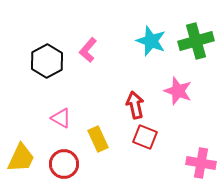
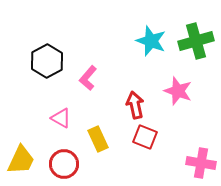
pink L-shape: moved 28 px down
yellow trapezoid: moved 2 px down
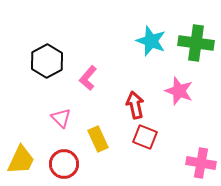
green cross: moved 2 px down; rotated 24 degrees clockwise
pink star: moved 1 px right
pink triangle: rotated 15 degrees clockwise
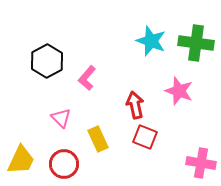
pink L-shape: moved 1 px left
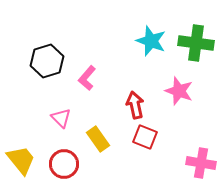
black hexagon: rotated 12 degrees clockwise
yellow rectangle: rotated 10 degrees counterclockwise
yellow trapezoid: rotated 64 degrees counterclockwise
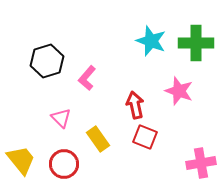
green cross: rotated 8 degrees counterclockwise
pink cross: rotated 20 degrees counterclockwise
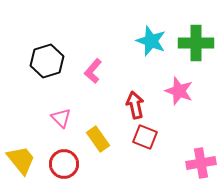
pink L-shape: moved 6 px right, 7 px up
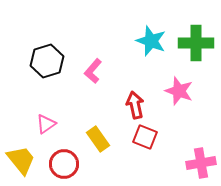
pink triangle: moved 15 px left, 6 px down; rotated 40 degrees clockwise
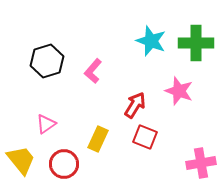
red arrow: rotated 44 degrees clockwise
yellow rectangle: rotated 60 degrees clockwise
